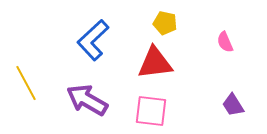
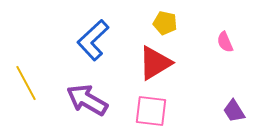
red triangle: rotated 24 degrees counterclockwise
purple trapezoid: moved 1 px right, 6 px down
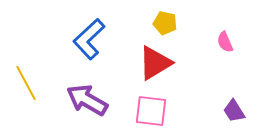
blue L-shape: moved 4 px left, 1 px up
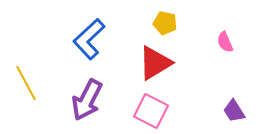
purple arrow: rotated 93 degrees counterclockwise
pink square: rotated 20 degrees clockwise
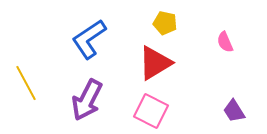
blue L-shape: rotated 9 degrees clockwise
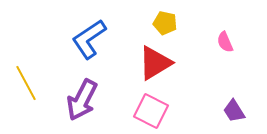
purple arrow: moved 5 px left
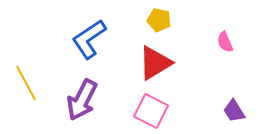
yellow pentagon: moved 6 px left, 3 px up
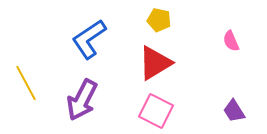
pink semicircle: moved 6 px right, 1 px up
pink square: moved 5 px right
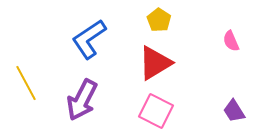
yellow pentagon: rotated 20 degrees clockwise
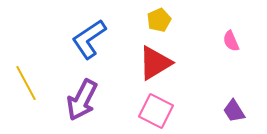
yellow pentagon: rotated 15 degrees clockwise
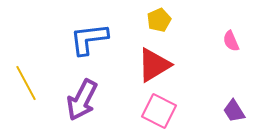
blue L-shape: rotated 27 degrees clockwise
red triangle: moved 1 px left, 2 px down
pink square: moved 3 px right
